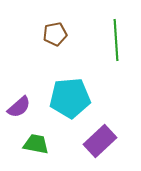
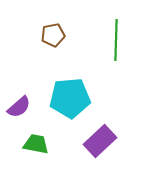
brown pentagon: moved 2 px left, 1 px down
green line: rotated 6 degrees clockwise
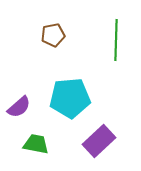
purple rectangle: moved 1 px left
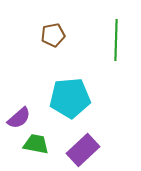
purple semicircle: moved 11 px down
purple rectangle: moved 16 px left, 9 px down
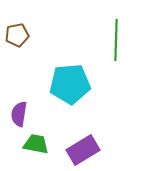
brown pentagon: moved 36 px left
cyan pentagon: moved 14 px up
purple semicircle: moved 4 px up; rotated 140 degrees clockwise
purple rectangle: rotated 12 degrees clockwise
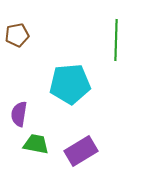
purple rectangle: moved 2 px left, 1 px down
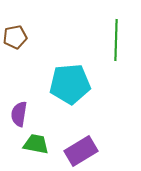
brown pentagon: moved 2 px left, 2 px down
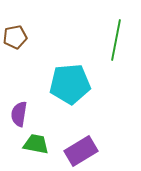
green line: rotated 9 degrees clockwise
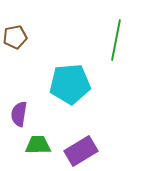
green trapezoid: moved 2 px right, 1 px down; rotated 12 degrees counterclockwise
